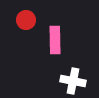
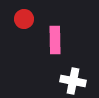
red circle: moved 2 px left, 1 px up
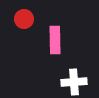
white cross: moved 1 px right, 1 px down; rotated 15 degrees counterclockwise
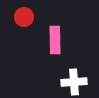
red circle: moved 2 px up
